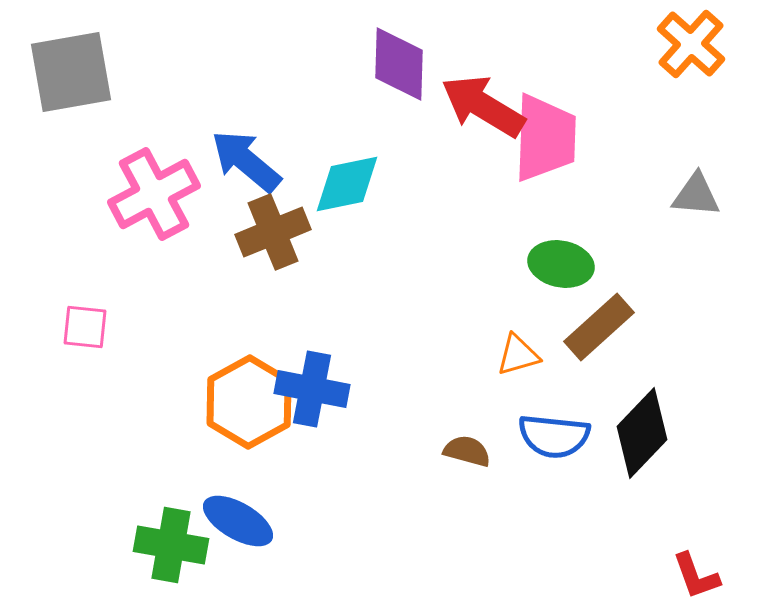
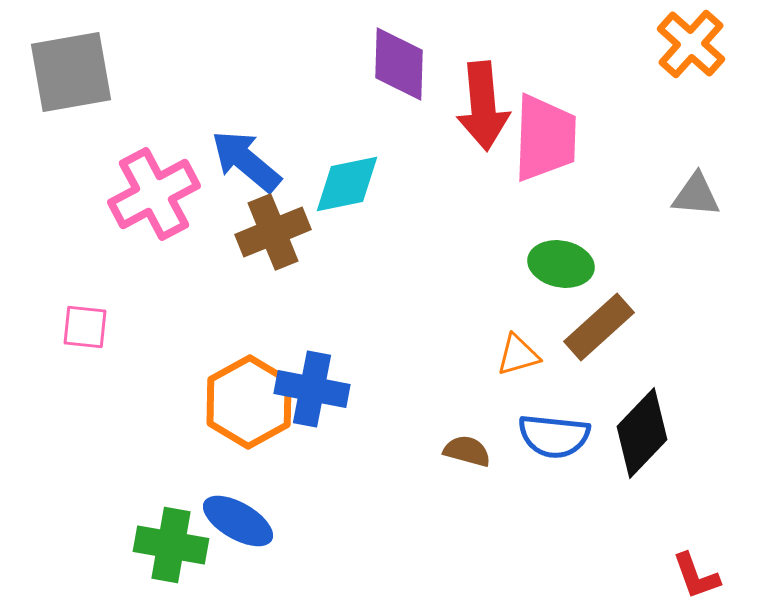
red arrow: rotated 126 degrees counterclockwise
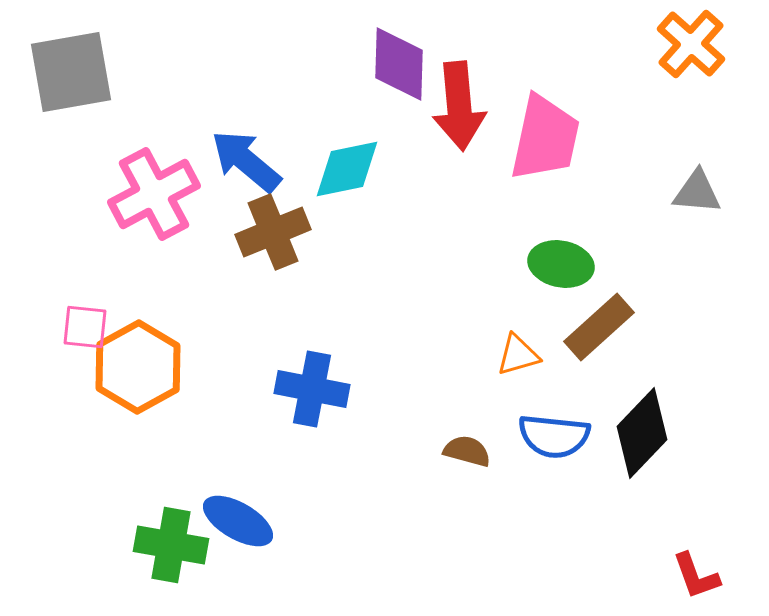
red arrow: moved 24 px left
pink trapezoid: rotated 10 degrees clockwise
cyan diamond: moved 15 px up
gray triangle: moved 1 px right, 3 px up
orange hexagon: moved 111 px left, 35 px up
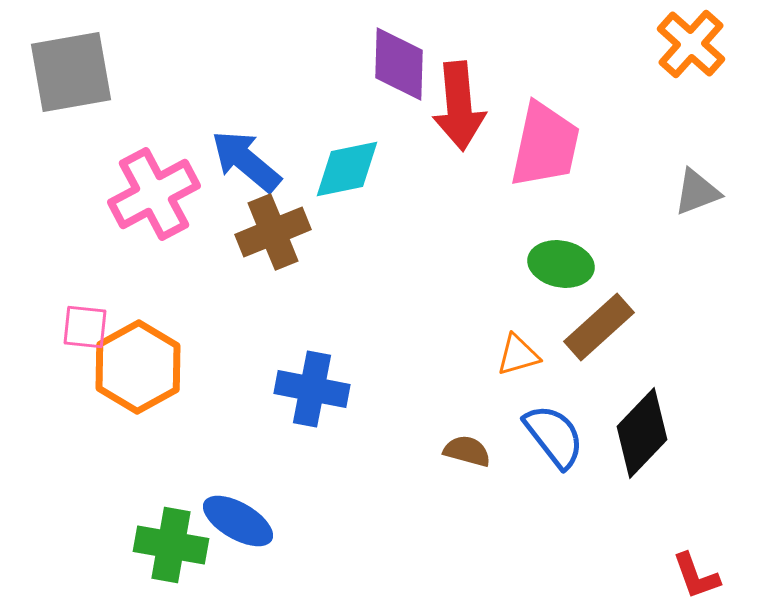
pink trapezoid: moved 7 px down
gray triangle: rotated 26 degrees counterclockwise
blue semicircle: rotated 134 degrees counterclockwise
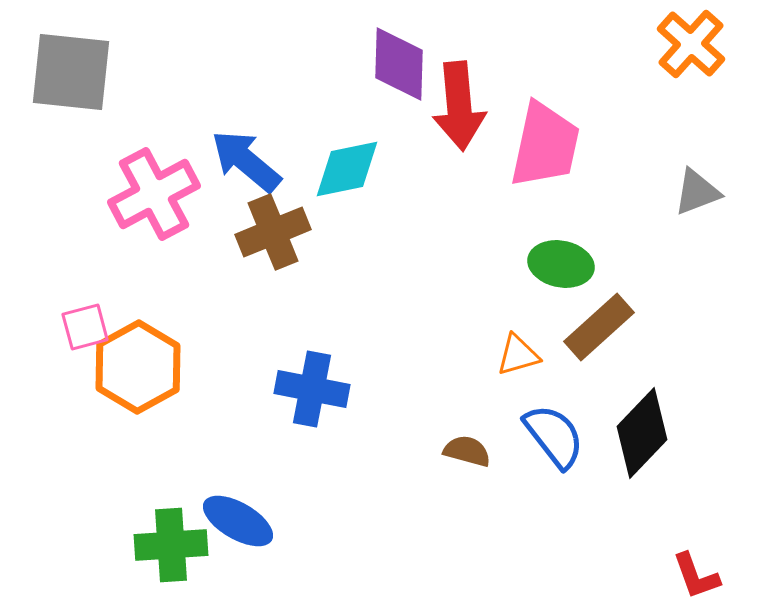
gray square: rotated 16 degrees clockwise
pink square: rotated 21 degrees counterclockwise
green cross: rotated 14 degrees counterclockwise
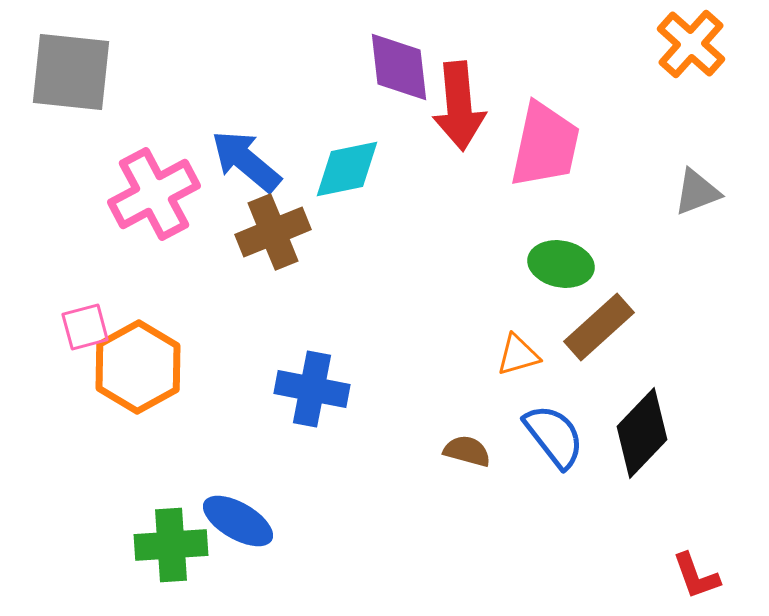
purple diamond: moved 3 px down; rotated 8 degrees counterclockwise
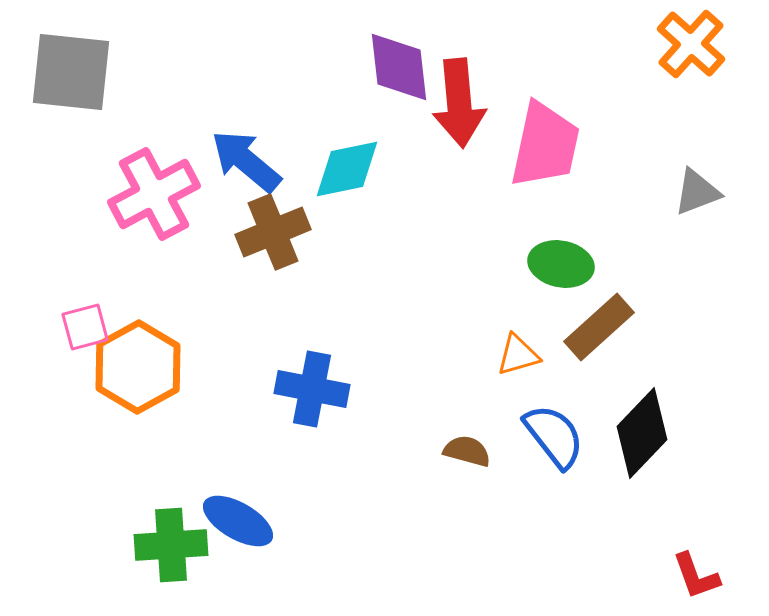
red arrow: moved 3 px up
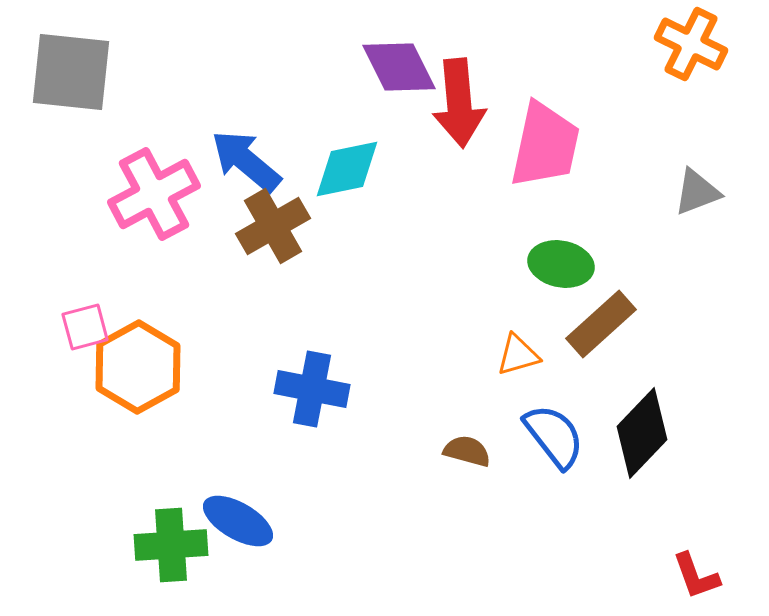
orange cross: rotated 16 degrees counterclockwise
purple diamond: rotated 20 degrees counterclockwise
brown cross: moved 6 px up; rotated 8 degrees counterclockwise
brown rectangle: moved 2 px right, 3 px up
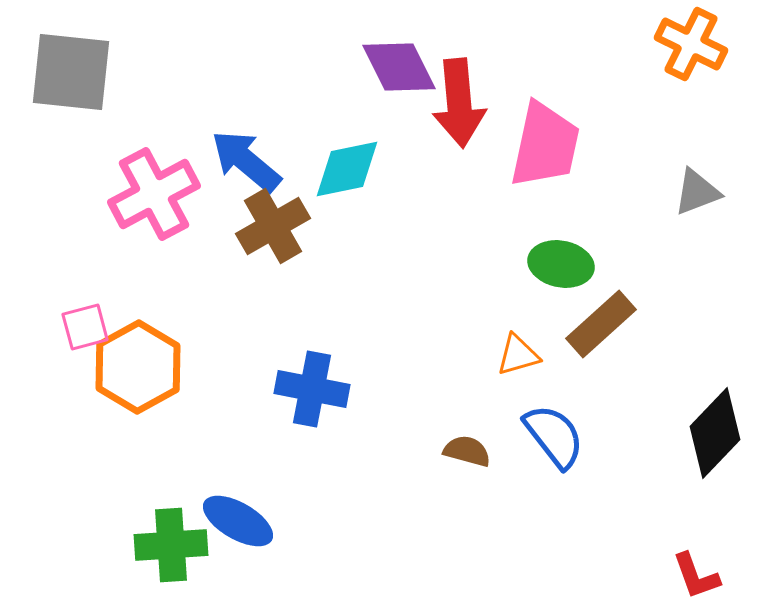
black diamond: moved 73 px right
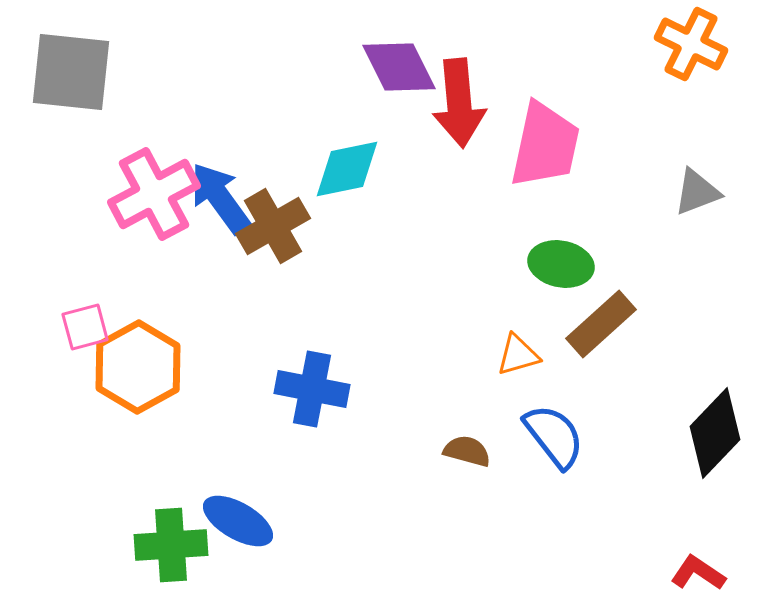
blue arrow: moved 26 px left, 37 px down; rotated 14 degrees clockwise
red L-shape: moved 2 px right, 3 px up; rotated 144 degrees clockwise
